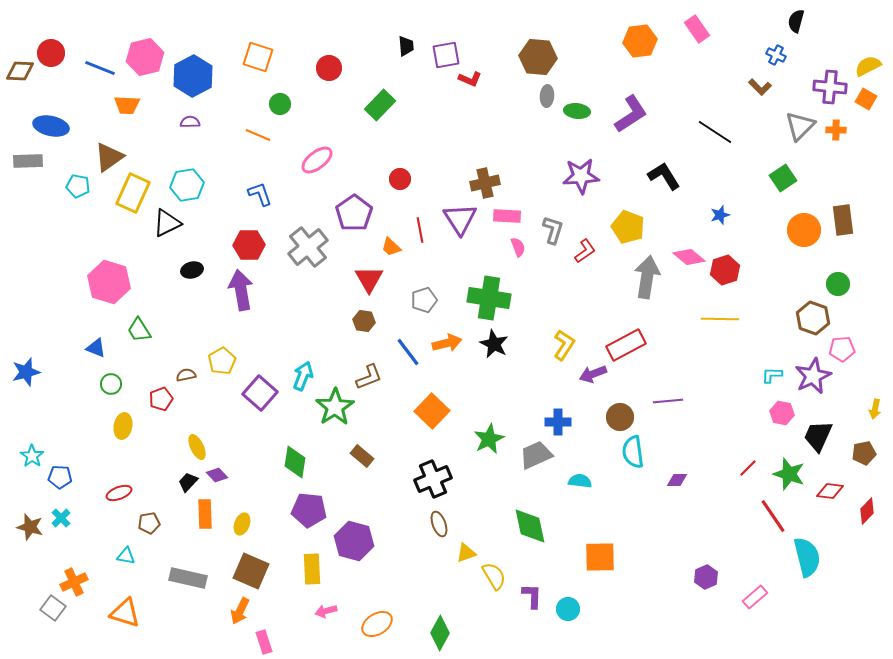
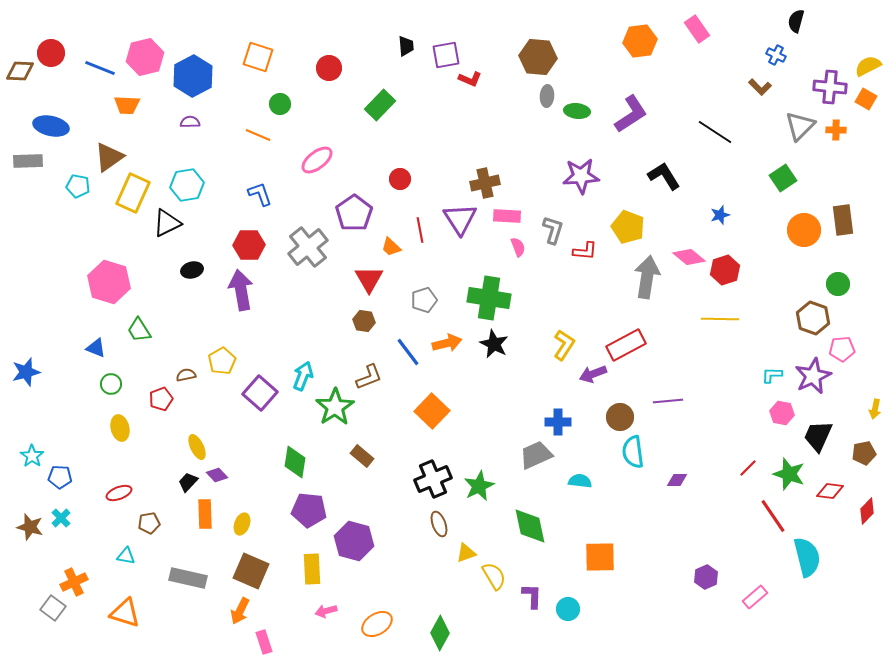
red L-shape at (585, 251): rotated 40 degrees clockwise
yellow ellipse at (123, 426): moved 3 px left, 2 px down; rotated 25 degrees counterclockwise
green star at (489, 439): moved 10 px left, 47 px down
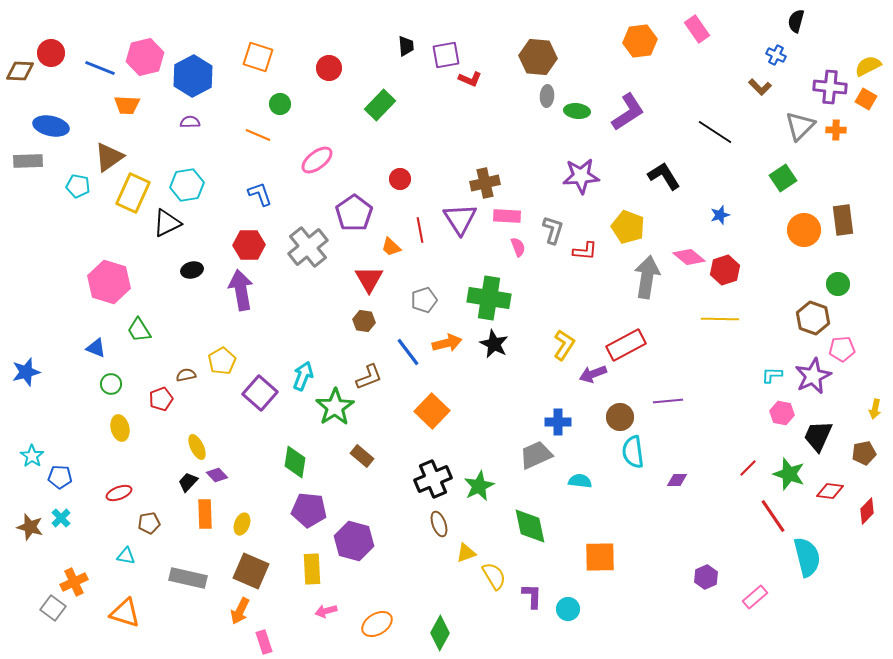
purple L-shape at (631, 114): moved 3 px left, 2 px up
